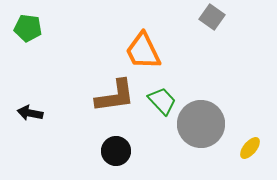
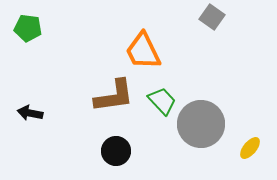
brown L-shape: moved 1 px left
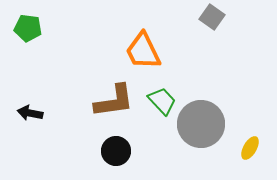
brown L-shape: moved 5 px down
yellow ellipse: rotated 10 degrees counterclockwise
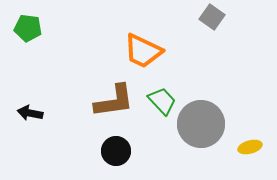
orange trapezoid: rotated 39 degrees counterclockwise
yellow ellipse: moved 1 px up; rotated 45 degrees clockwise
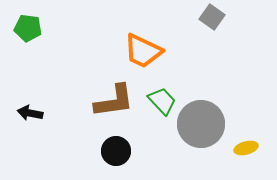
yellow ellipse: moved 4 px left, 1 px down
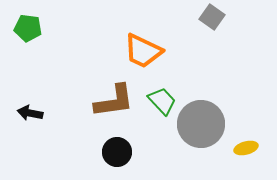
black circle: moved 1 px right, 1 px down
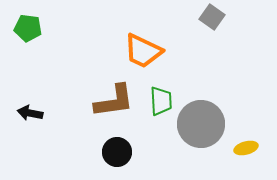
green trapezoid: moved 1 px left; rotated 40 degrees clockwise
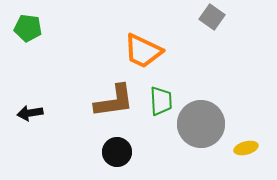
black arrow: rotated 20 degrees counterclockwise
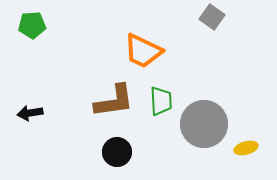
green pentagon: moved 4 px right, 3 px up; rotated 12 degrees counterclockwise
gray circle: moved 3 px right
